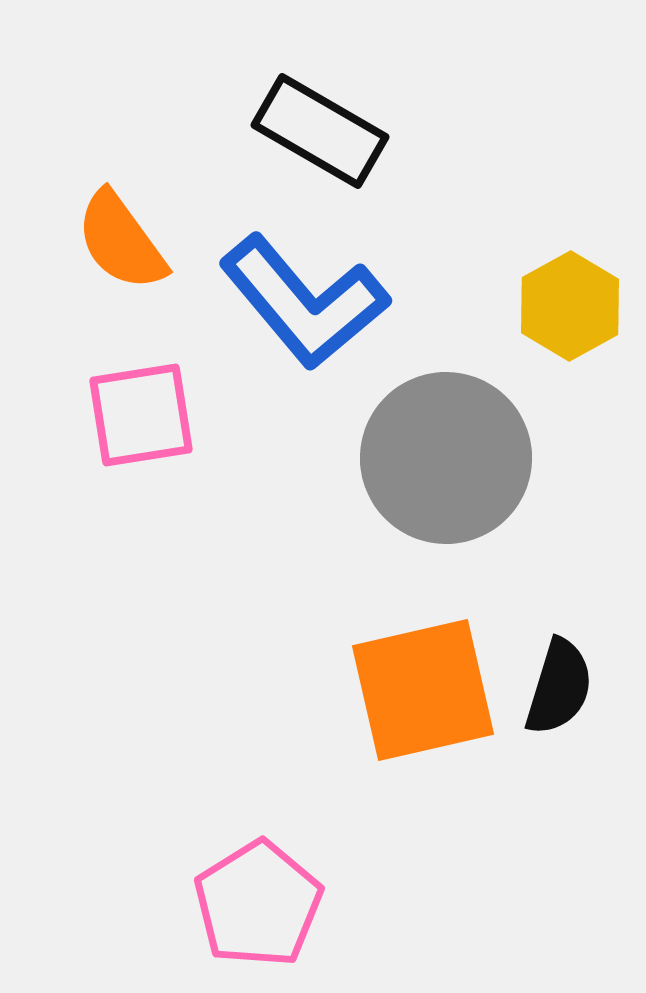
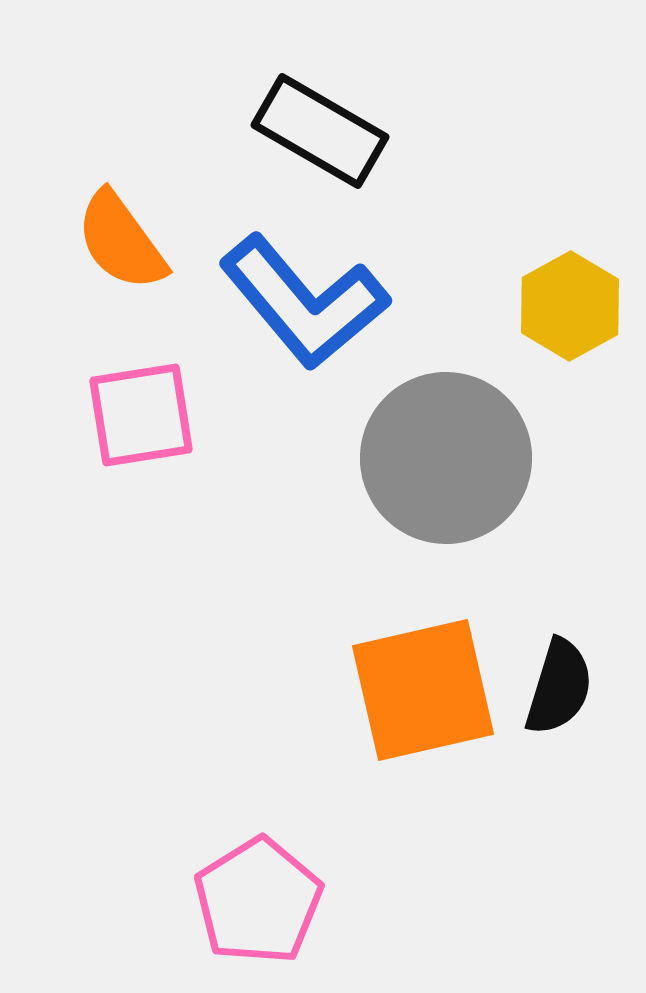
pink pentagon: moved 3 px up
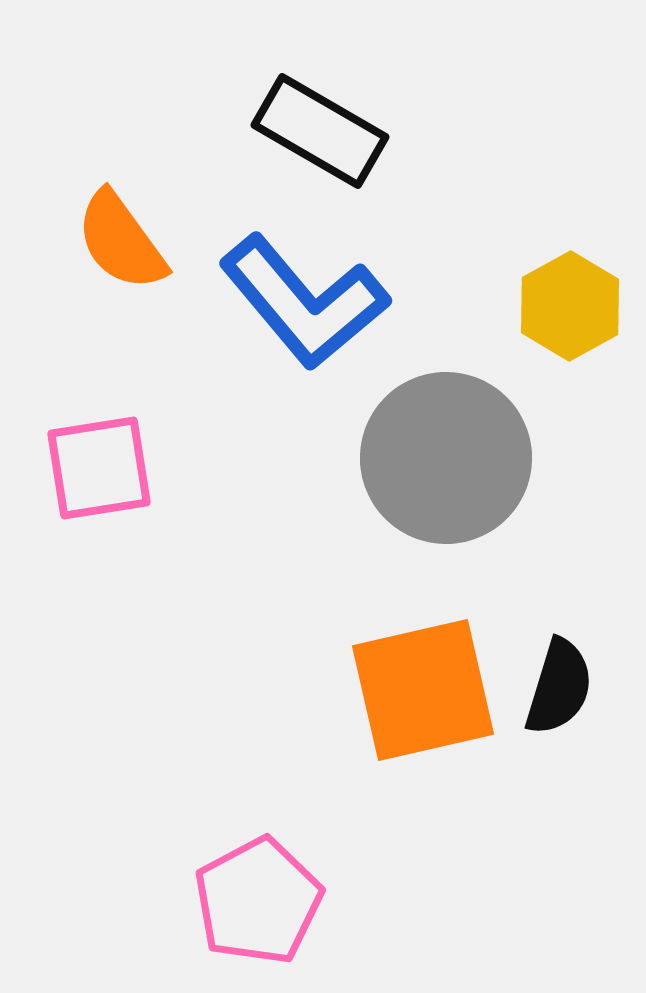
pink square: moved 42 px left, 53 px down
pink pentagon: rotated 4 degrees clockwise
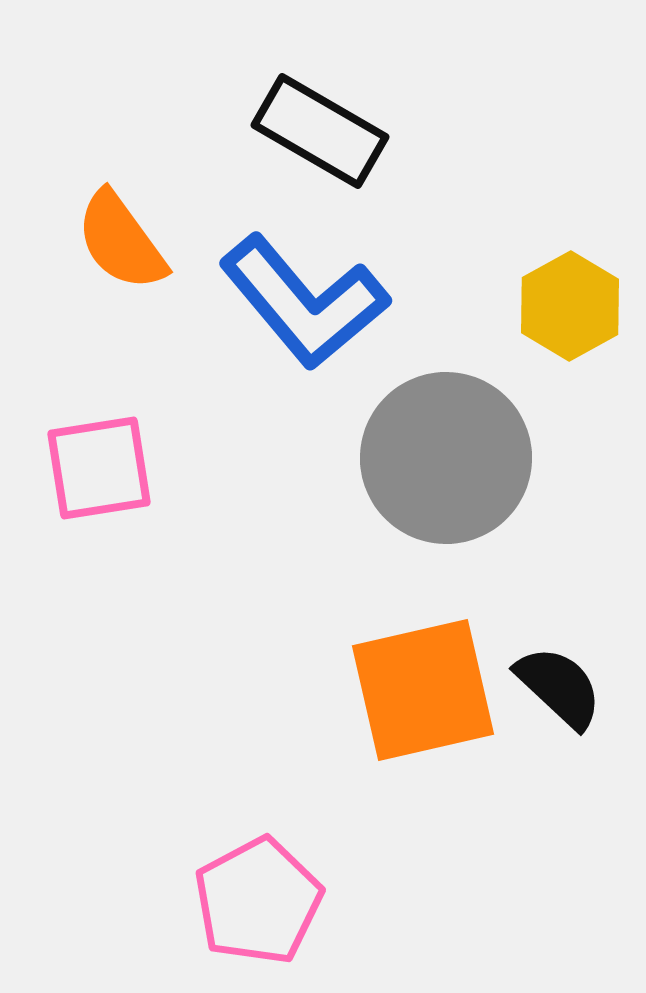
black semicircle: rotated 64 degrees counterclockwise
